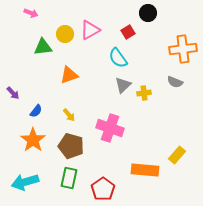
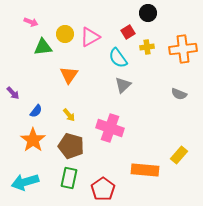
pink arrow: moved 9 px down
pink triangle: moved 7 px down
orange triangle: rotated 36 degrees counterclockwise
gray semicircle: moved 4 px right, 12 px down
yellow cross: moved 3 px right, 46 px up
yellow rectangle: moved 2 px right
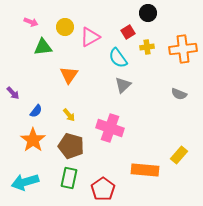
yellow circle: moved 7 px up
